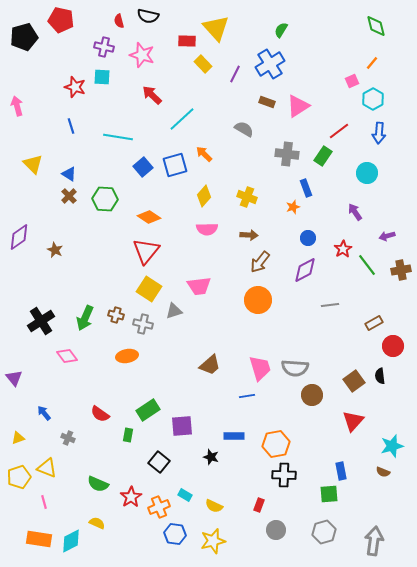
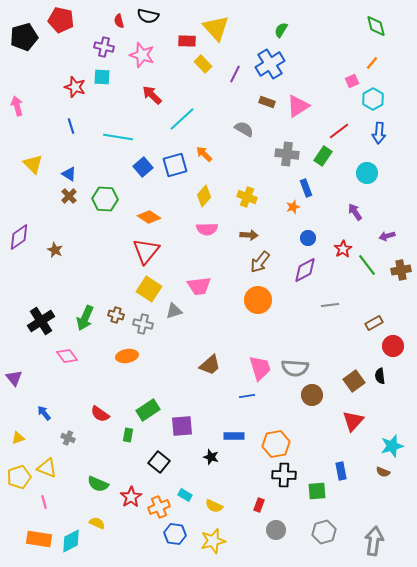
green square at (329, 494): moved 12 px left, 3 px up
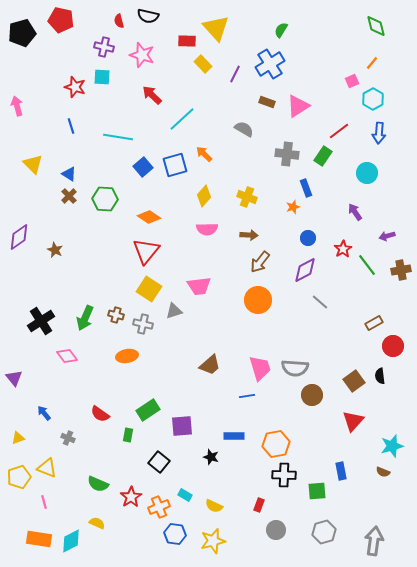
black pentagon at (24, 37): moved 2 px left, 4 px up
gray line at (330, 305): moved 10 px left, 3 px up; rotated 48 degrees clockwise
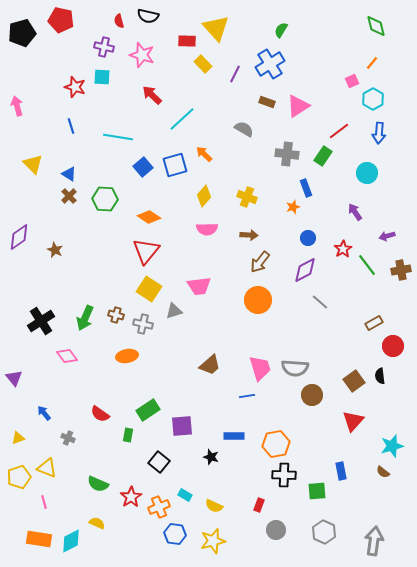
brown semicircle at (383, 472): rotated 16 degrees clockwise
gray hexagon at (324, 532): rotated 20 degrees counterclockwise
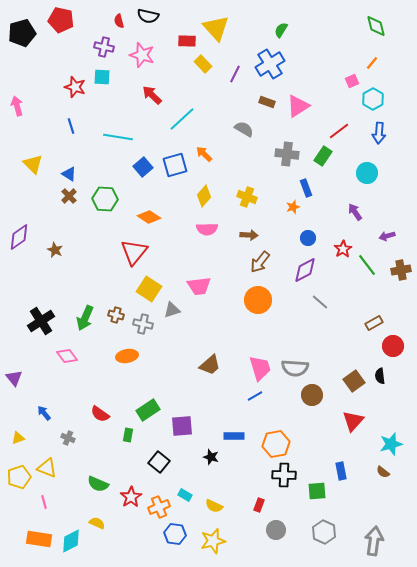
red triangle at (146, 251): moved 12 px left, 1 px down
gray triangle at (174, 311): moved 2 px left, 1 px up
blue line at (247, 396): moved 8 px right; rotated 21 degrees counterclockwise
cyan star at (392, 446): moved 1 px left, 2 px up
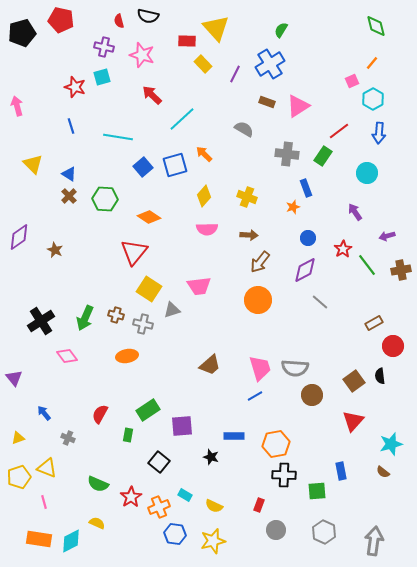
cyan square at (102, 77): rotated 18 degrees counterclockwise
red semicircle at (100, 414): rotated 84 degrees clockwise
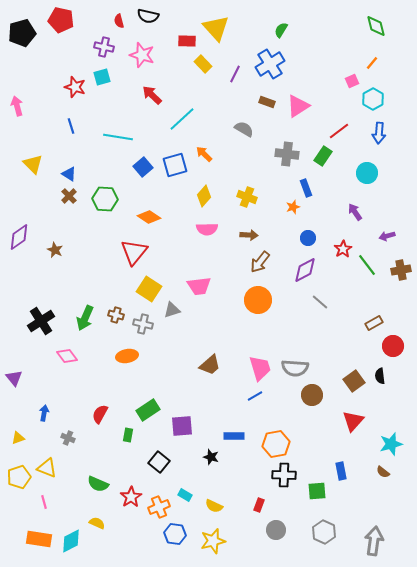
blue arrow at (44, 413): rotated 49 degrees clockwise
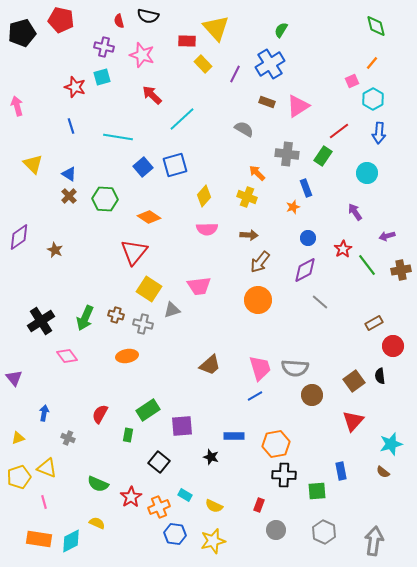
orange arrow at (204, 154): moved 53 px right, 19 px down
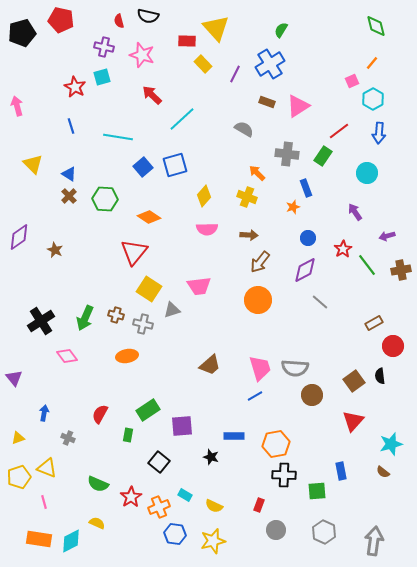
red star at (75, 87): rotated 10 degrees clockwise
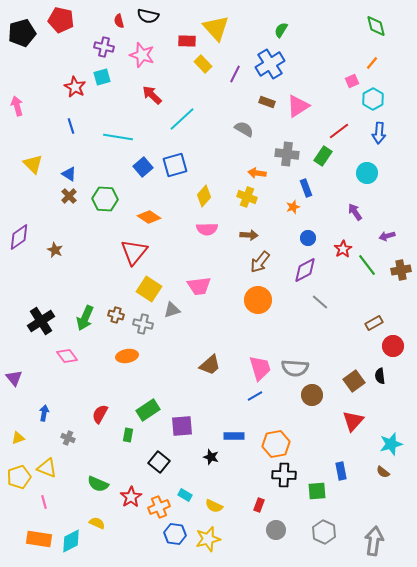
orange arrow at (257, 173): rotated 36 degrees counterclockwise
yellow star at (213, 541): moved 5 px left, 2 px up
